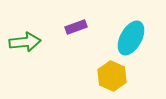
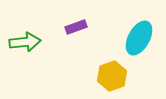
cyan ellipse: moved 8 px right
yellow hexagon: rotated 16 degrees clockwise
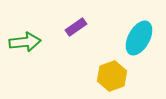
purple rectangle: rotated 15 degrees counterclockwise
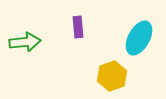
purple rectangle: moved 2 px right; rotated 60 degrees counterclockwise
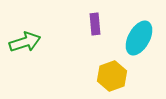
purple rectangle: moved 17 px right, 3 px up
green arrow: rotated 12 degrees counterclockwise
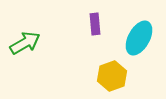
green arrow: moved 1 px down; rotated 12 degrees counterclockwise
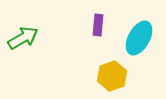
purple rectangle: moved 3 px right, 1 px down; rotated 10 degrees clockwise
green arrow: moved 2 px left, 5 px up
